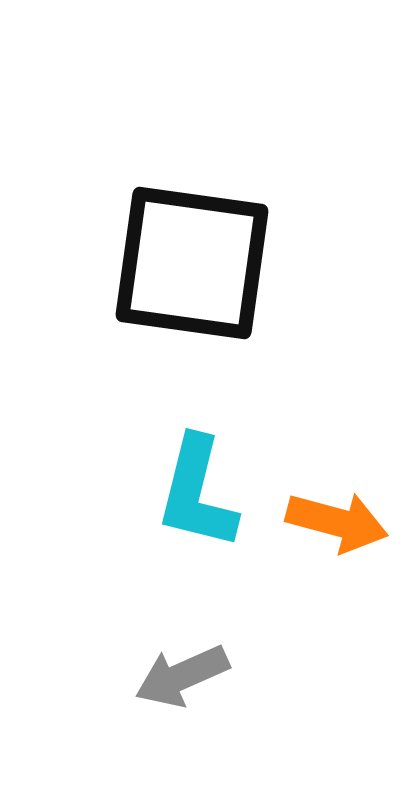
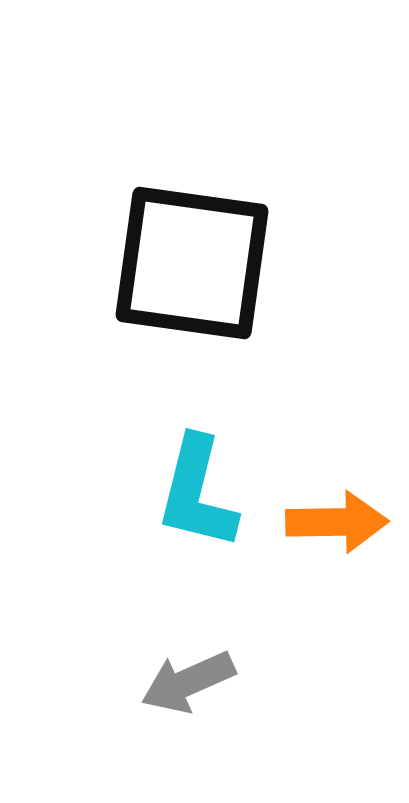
orange arrow: rotated 16 degrees counterclockwise
gray arrow: moved 6 px right, 6 px down
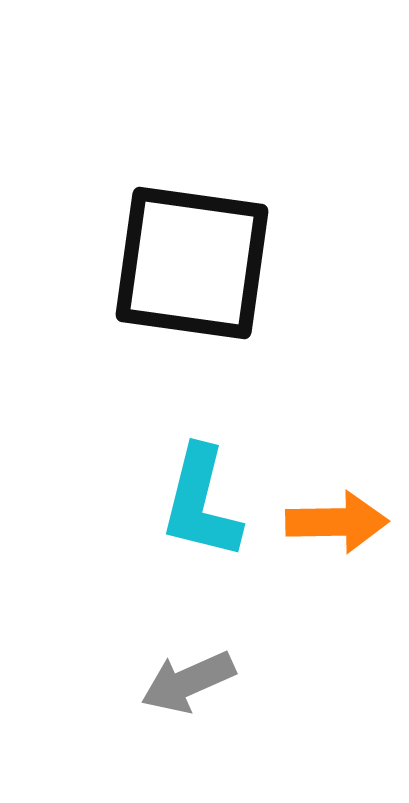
cyan L-shape: moved 4 px right, 10 px down
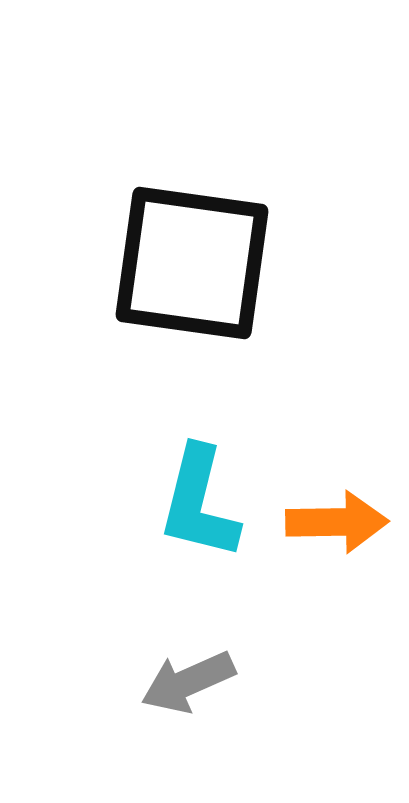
cyan L-shape: moved 2 px left
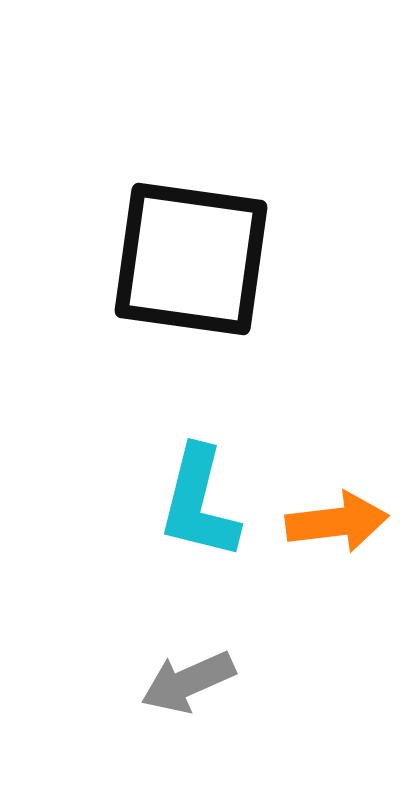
black square: moved 1 px left, 4 px up
orange arrow: rotated 6 degrees counterclockwise
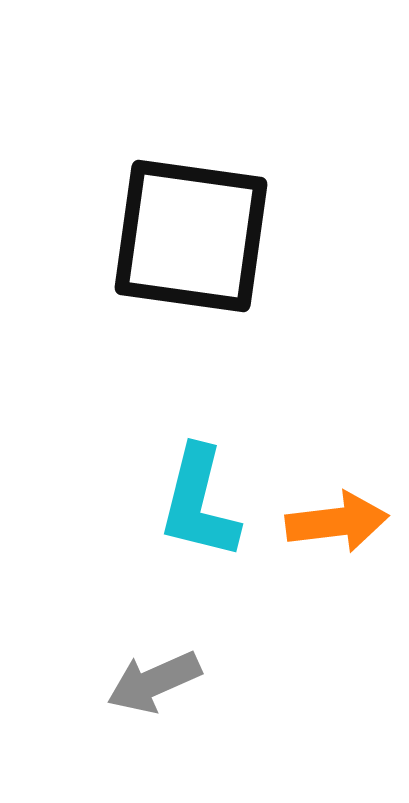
black square: moved 23 px up
gray arrow: moved 34 px left
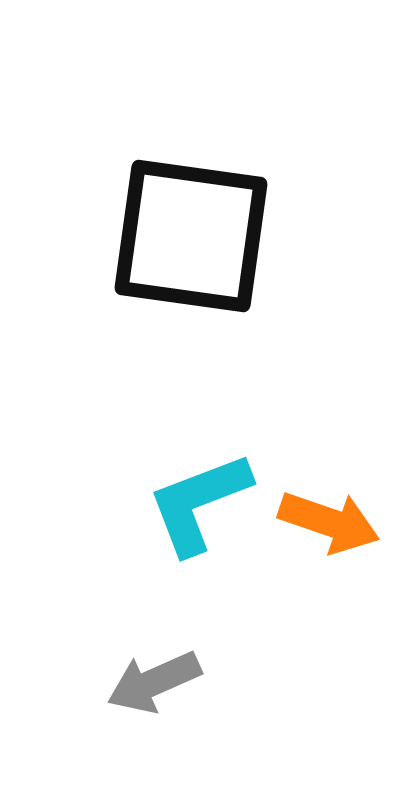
cyan L-shape: rotated 55 degrees clockwise
orange arrow: moved 8 px left; rotated 26 degrees clockwise
